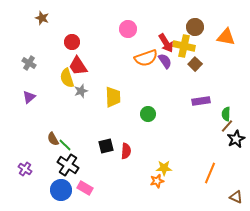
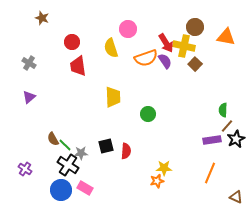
red trapezoid: rotated 25 degrees clockwise
yellow semicircle: moved 44 px right, 30 px up
gray star: moved 62 px down; rotated 16 degrees clockwise
purple rectangle: moved 11 px right, 39 px down
green semicircle: moved 3 px left, 4 px up
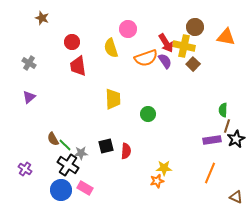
brown square: moved 2 px left
yellow trapezoid: moved 2 px down
brown line: rotated 24 degrees counterclockwise
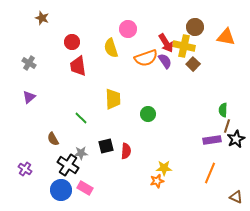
green line: moved 16 px right, 27 px up
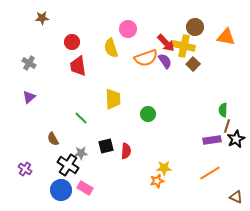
brown star: rotated 24 degrees counterclockwise
red arrow: rotated 12 degrees counterclockwise
orange line: rotated 35 degrees clockwise
